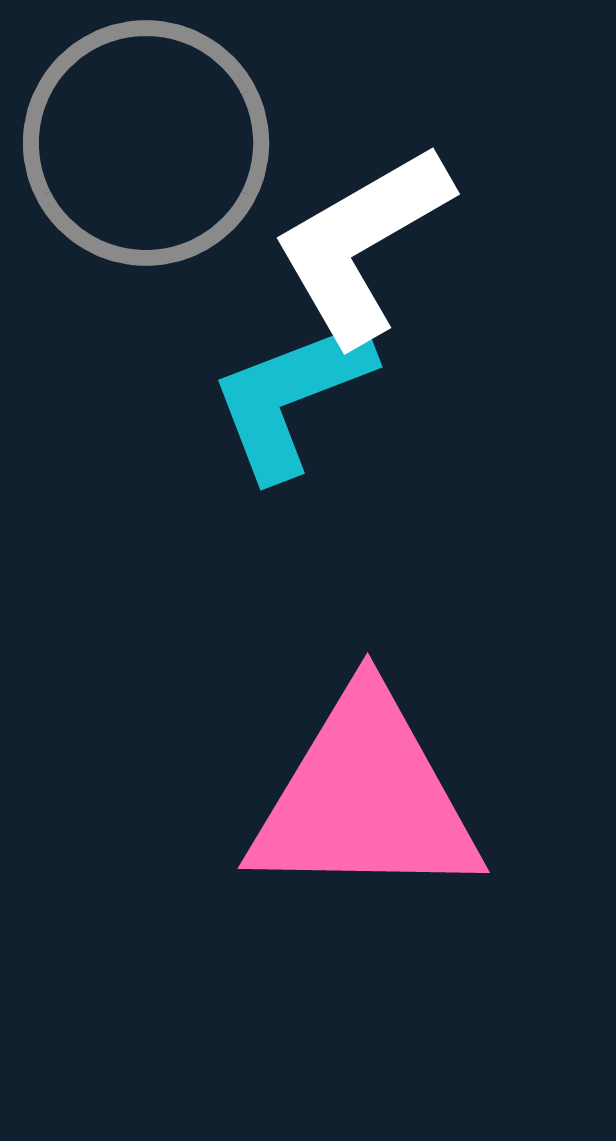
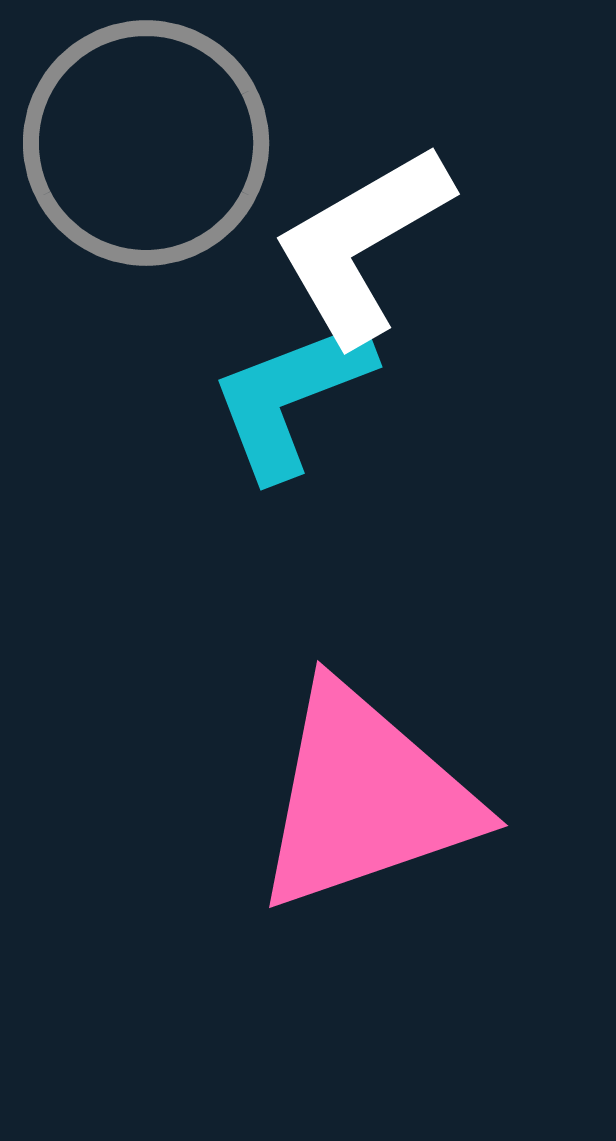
pink triangle: rotated 20 degrees counterclockwise
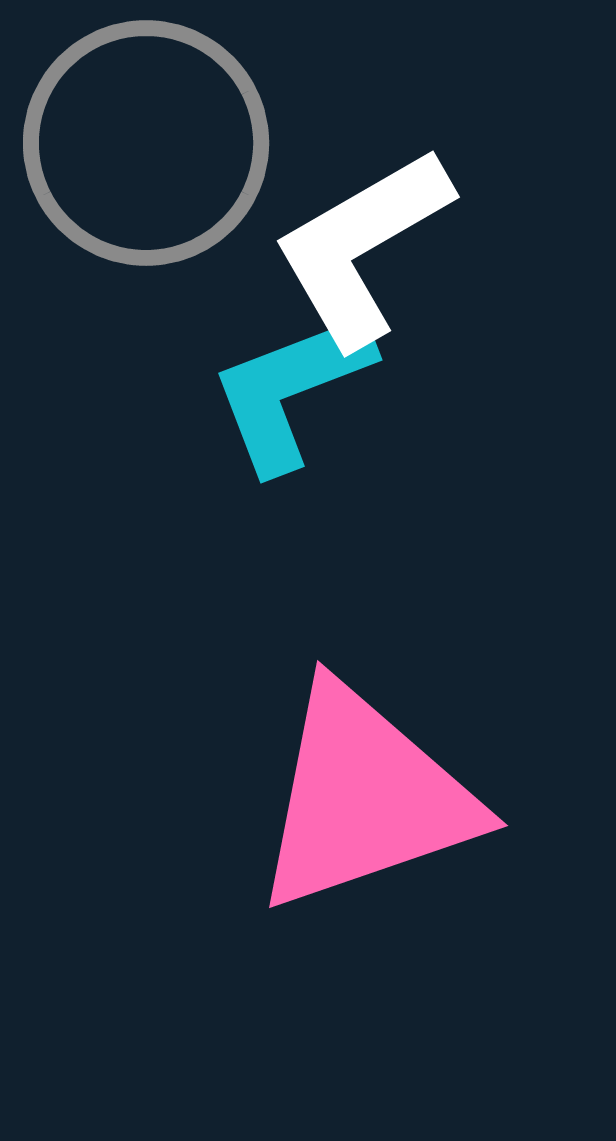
white L-shape: moved 3 px down
cyan L-shape: moved 7 px up
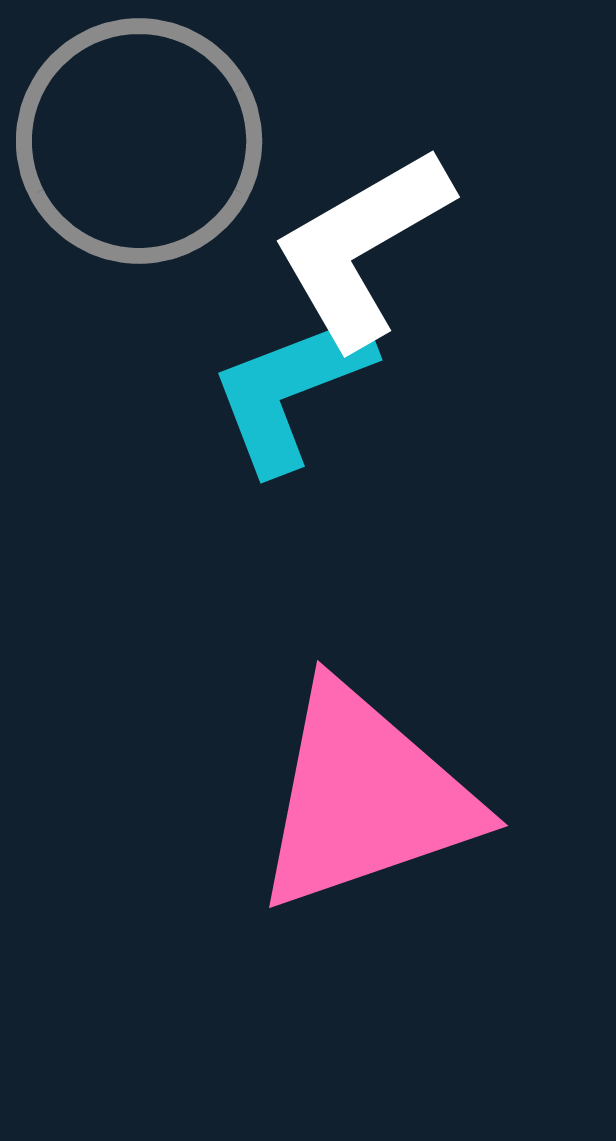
gray circle: moved 7 px left, 2 px up
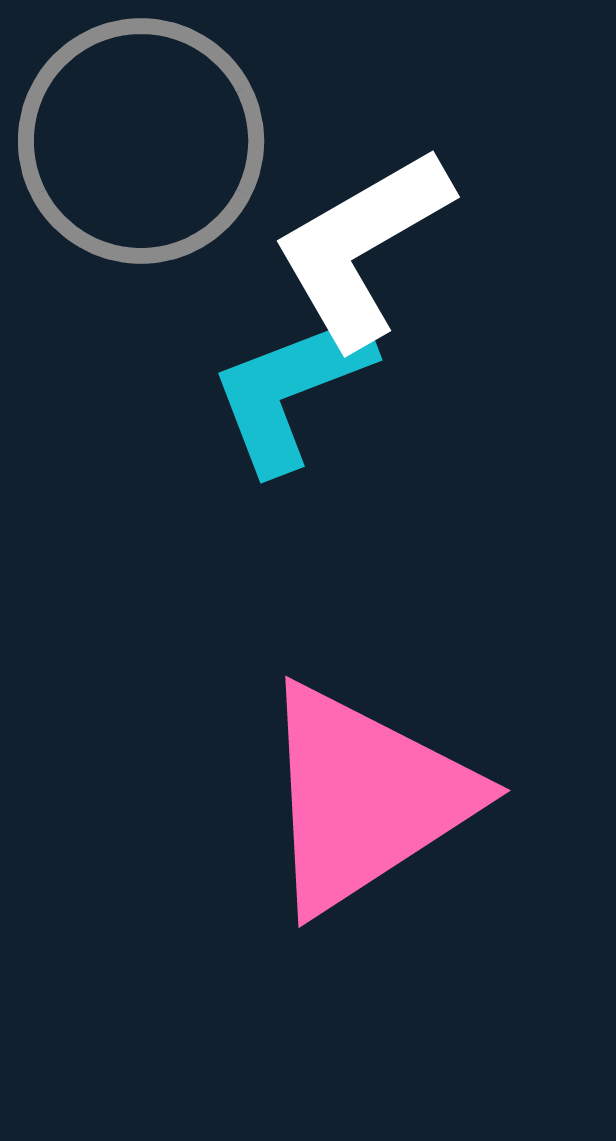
gray circle: moved 2 px right
pink triangle: rotated 14 degrees counterclockwise
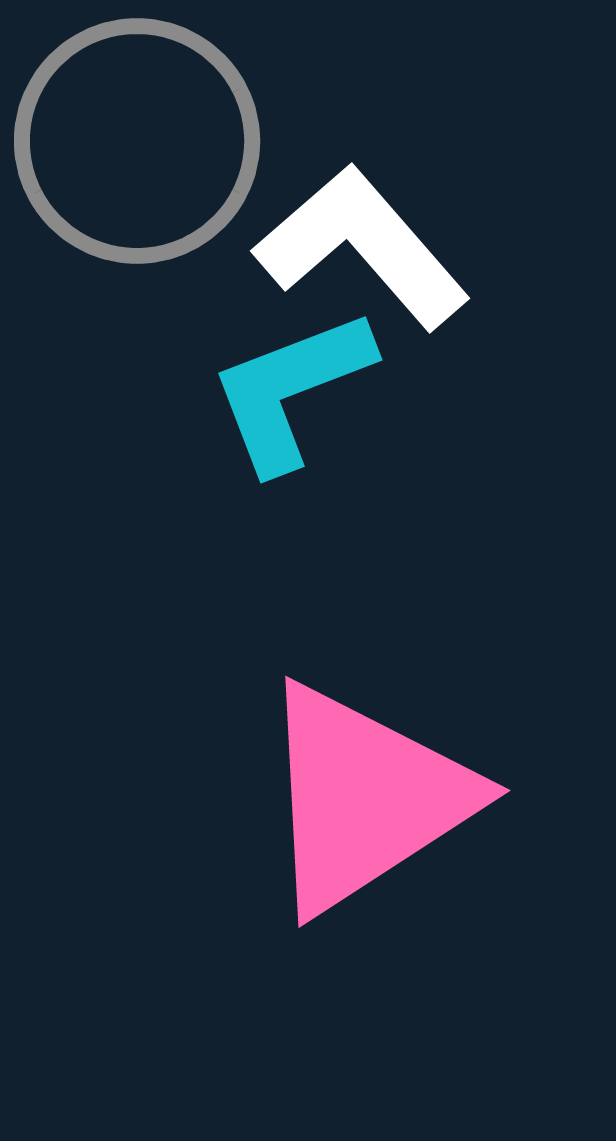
gray circle: moved 4 px left
white L-shape: rotated 79 degrees clockwise
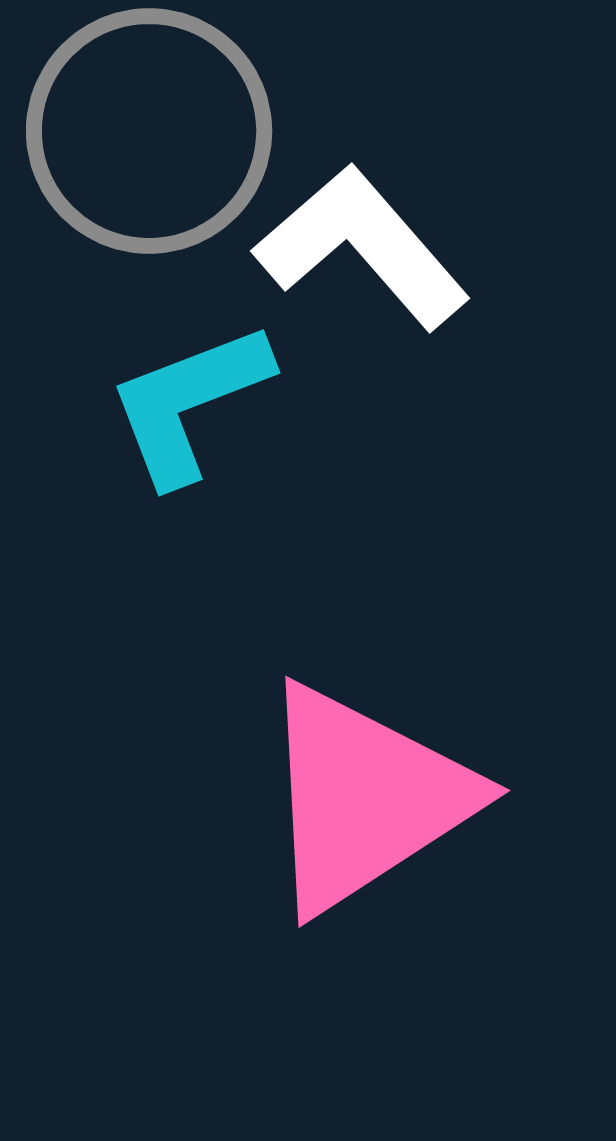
gray circle: moved 12 px right, 10 px up
cyan L-shape: moved 102 px left, 13 px down
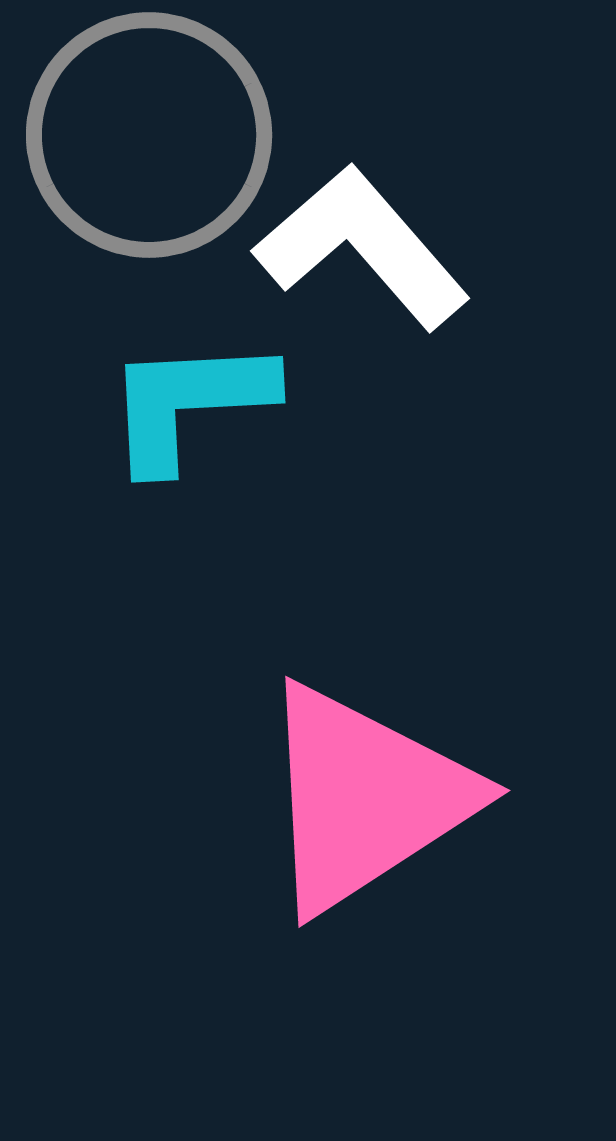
gray circle: moved 4 px down
cyan L-shape: rotated 18 degrees clockwise
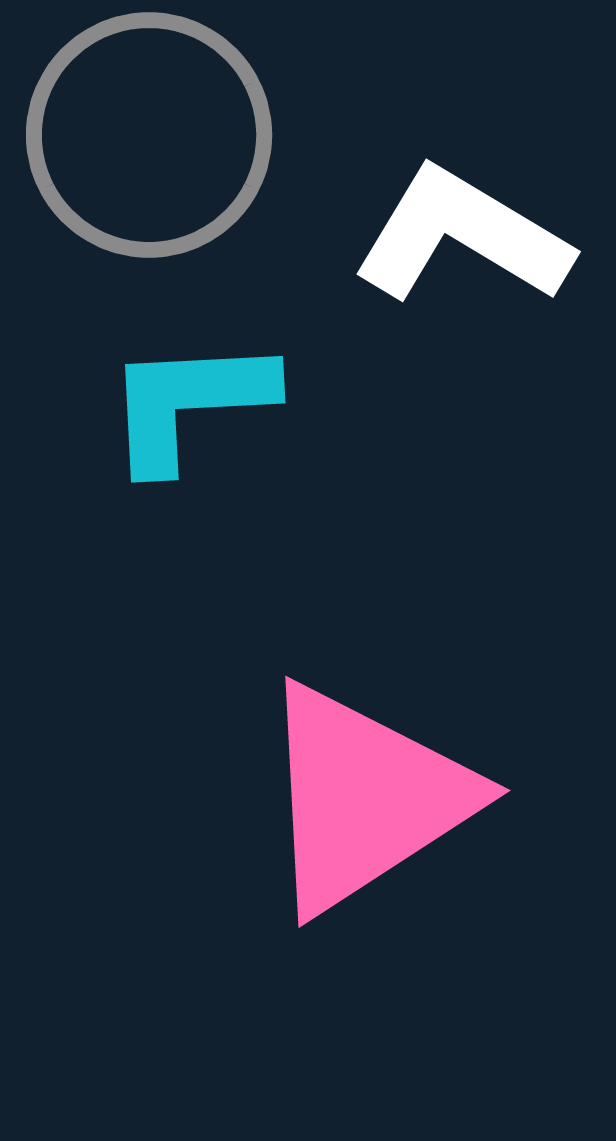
white L-shape: moved 100 px right, 11 px up; rotated 18 degrees counterclockwise
